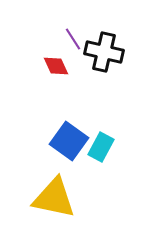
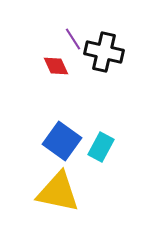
blue square: moved 7 px left
yellow triangle: moved 4 px right, 6 px up
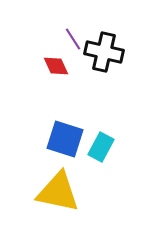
blue square: moved 3 px right, 2 px up; rotated 18 degrees counterclockwise
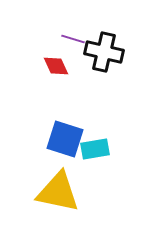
purple line: rotated 40 degrees counterclockwise
cyan rectangle: moved 6 px left, 2 px down; rotated 52 degrees clockwise
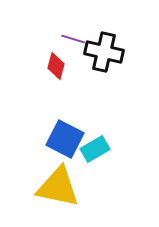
red diamond: rotated 40 degrees clockwise
blue square: rotated 9 degrees clockwise
cyan rectangle: rotated 20 degrees counterclockwise
yellow triangle: moved 5 px up
